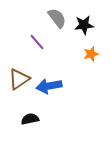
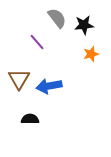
brown triangle: rotated 25 degrees counterclockwise
black semicircle: rotated 12 degrees clockwise
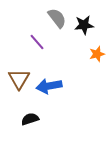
orange star: moved 6 px right
black semicircle: rotated 18 degrees counterclockwise
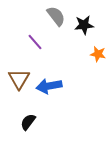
gray semicircle: moved 1 px left, 2 px up
purple line: moved 2 px left
orange star: moved 1 px right; rotated 28 degrees clockwise
black semicircle: moved 2 px left, 3 px down; rotated 36 degrees counterclockwise
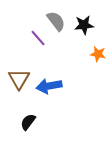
gray semicircle: moved 5 px down
purple line: moved 3 px right, 4 px up
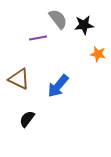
gray semicircle: moved 2 px right, 2 px up
purple line: rotated 60 degrees counterclockwise
brown triangle: rotated 35 degrees counterclockwise
blue arrow: moved 9 px right; rotated 40 degrees counterclockwise
black semicircle: moved 1 px left, 3 px up
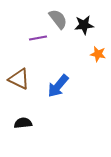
black semicircle: moved 4 px left, 4 px down; rotated 48 degrees clockwise
